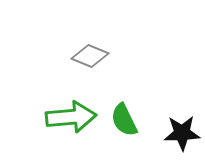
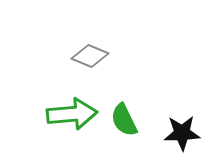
green arrow: moved 1 px right, 3 px up
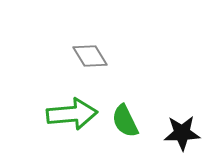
gray diamond: rotated 36 degrees clockwise
green semicircle: moved 1 px right, 1 px down
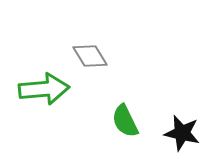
green arrow: moved 28 px left, 25 px up
black star: rotated 15 degrees clockwise
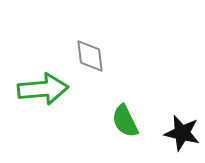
gray diamond: rotated 24 degrees clockwise
green arrow: moved 1 px left
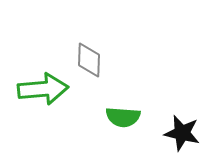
gray diamond: moved 1 px left, 4 px down; rotated 9 degrees clockwise
green semicircle: moved 2 px left, 4 px up; rotated 60 degrees counterclockwise
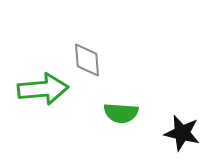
gray diamond: moved 2 px left; rotated 6 degrees counterclockwise
green semicircle: moved 2 px left, 4 px up
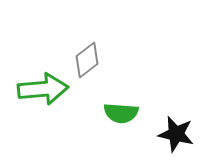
gray diamond: rotated 57 degrees clockwise
black star: moved 6 px left, 1 px down
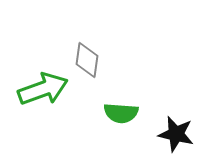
gray diamond: rotated 45 degrees counterclockwise
green arrow: rotated 15 degrees counterclockwise
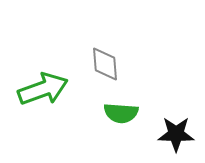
gray diamond: moved 18 px right, 4 px down; rotated 12 degrees counterclockwise
black star: rotated 12 degrees counterclockwise
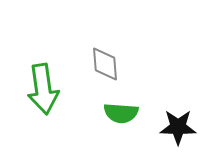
green arrow: rotated 102 degrees clockwise
black star: moved 2 px right, 7 px up
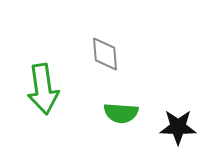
gray diamond: moved 10 px up
